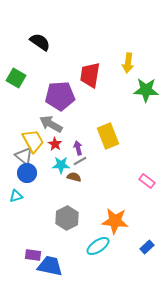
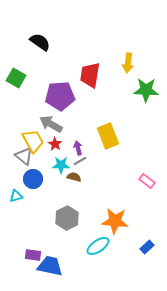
blue circle: moved 6 px right, 6 px down
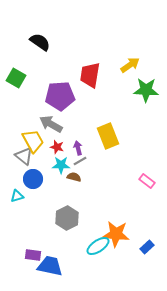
yellow arrow: moved 2 px right, 2 px down; rotated 132 degrees counterclockwise
red star: moved 2 px right, 3 px down; rotated 16 degrees counterclockwise
cyan triangle: moved 1 px right
orange star: moved 1 px right, 13 px down
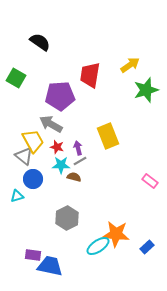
green star: rotated 20 degrees counterclockwise
pink rectangle: moved 3 px right
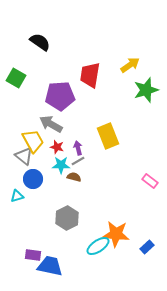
gray line: moved 2 px left
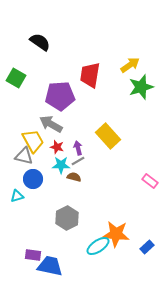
green star: moved 5 px left, 3 px up
yellow rectangle: rotated 20 degrees counterclockwise
gray triangle: rotated 24 degrees counterclockwise
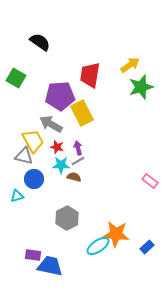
yellow rectangle: moved 26 px left, 23 px up; rotated 15 degrees clockwise
blue circle: moved 1 px right
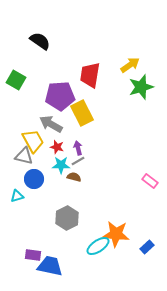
black semicircle: moved 1 px up
green square: moved 2 px down
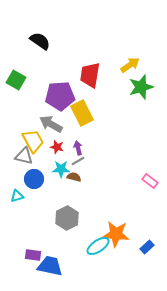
cyan star: moved 4 px down
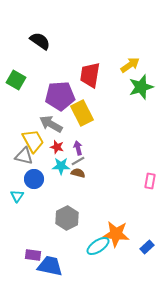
cyan star: moved 3 px up
brown semicircle: moved 4 px right, 4 px up
pink rectangle: rotated 63 degrees clockwise
cyan triangle: rotated 40 degrees counterclockwise
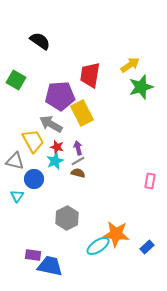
gray triangle: moved 9 px left, 5 px down
cyan star: moved 6 px left, 5 px up; rotated 24 degrees counterclockwise
